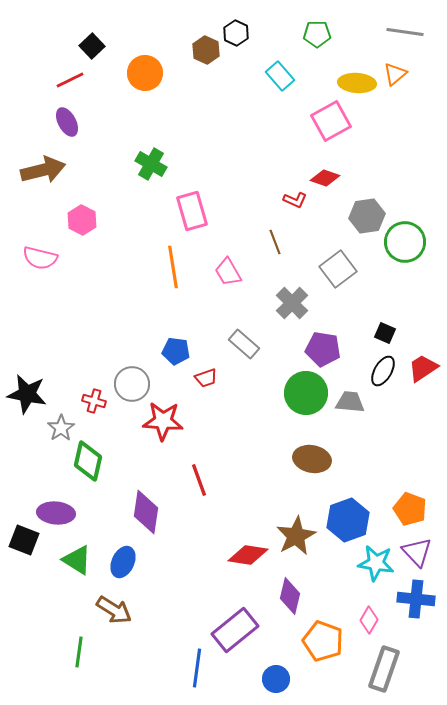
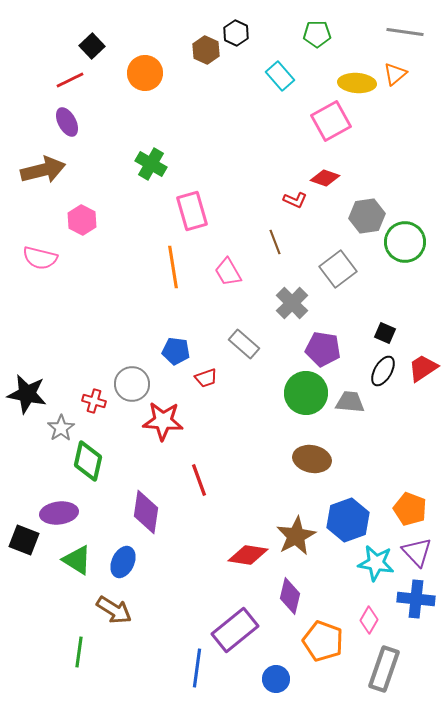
purple ellipse at (56, 513): moved 3 px right; rotated 12 degrees counterclockwise
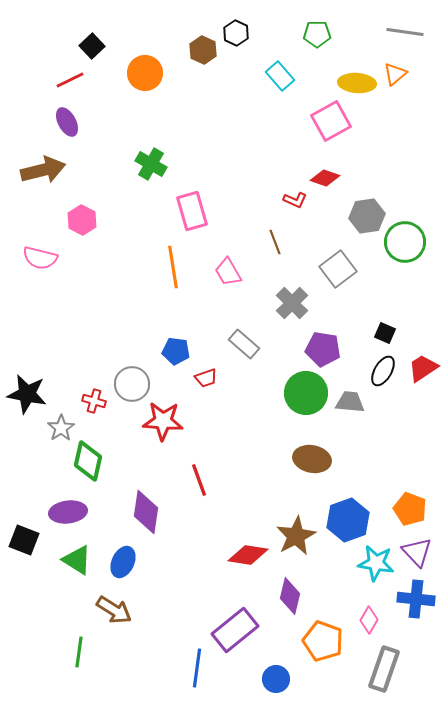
brown hexagon at (206, 50): moved 3 px left
purple ellipse at (59, 513): moved 9 px right, 1 px up
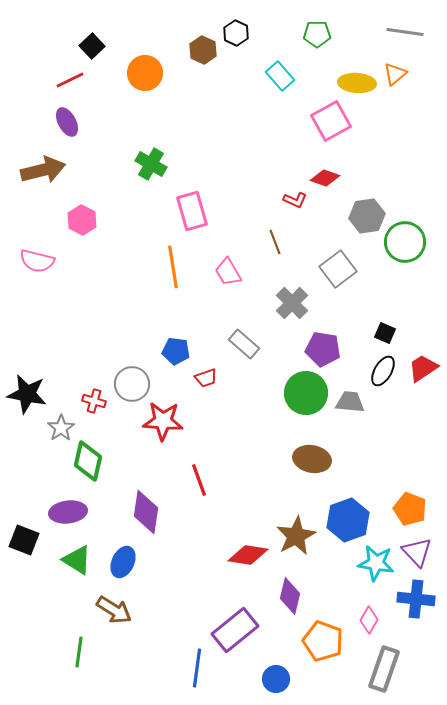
pink semicircle at (40, 258): moved 3 px left, 3 px down
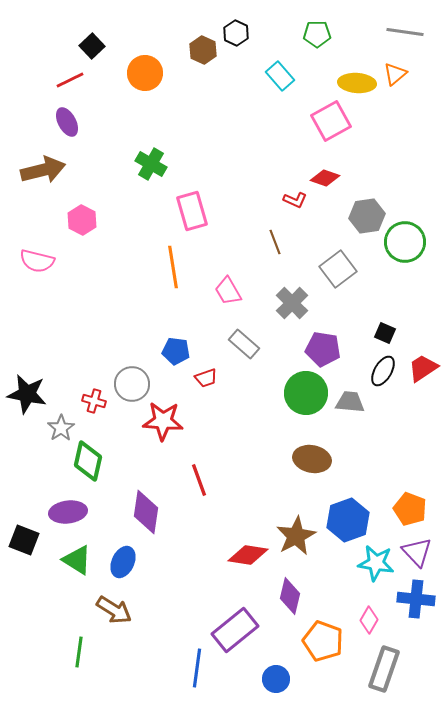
pink trapezoid at (228, 272): moved 19 px down
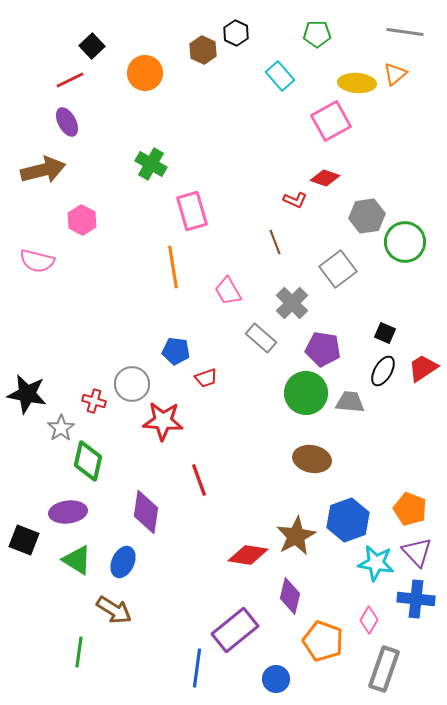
gray rectangle at (244, 344): moved 17 px right, 6 px up
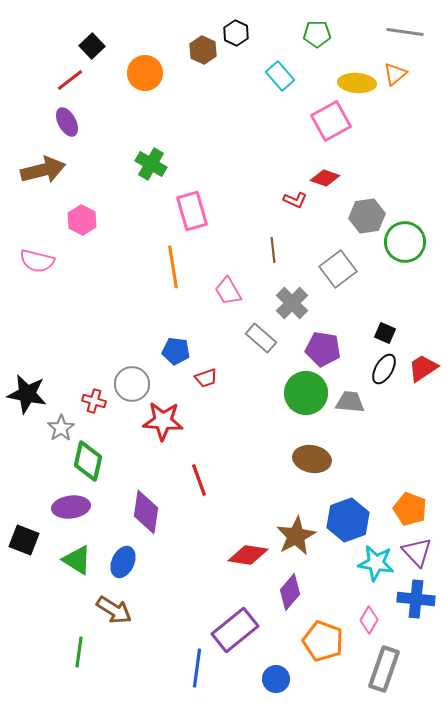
red line at (70, 80): rotated 12 degrees counterclockwise
brown line at (275, 242): moved 2 px left, 8 px down; rotated 15 degrees clockwise
black ellipse at (383, 371): moved 1 px right, 2 px up
purple ellipse at (68, 512): moved 3 px right, 5 px up
purple diamond at (290, 596): moved 4 px up; rotated 27 degrees clockwise
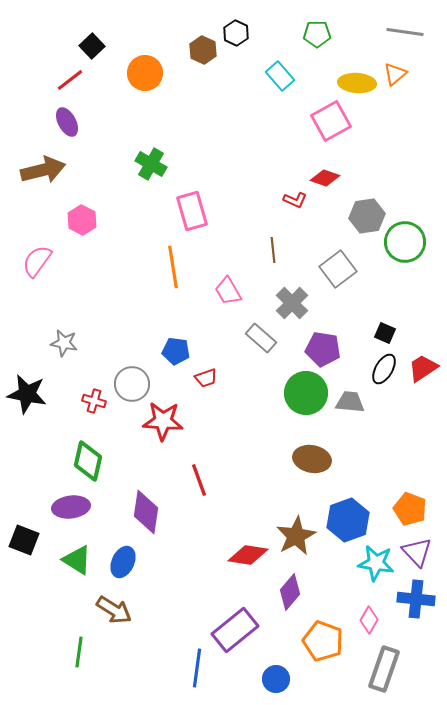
pink semicircle at (37, 261): rotated 112 degrees clockwise
gray star at (61, 428): moved 3 px right, 85 px up; rotated 28 degrees counterclockwise
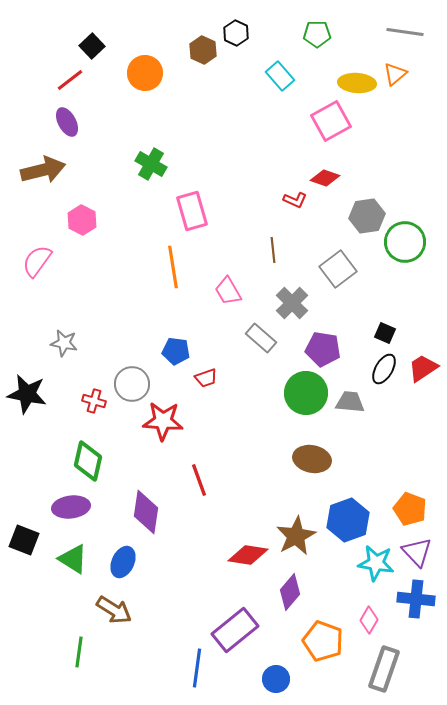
green triangle at (77, 560): moved 4 px left, 1 px up
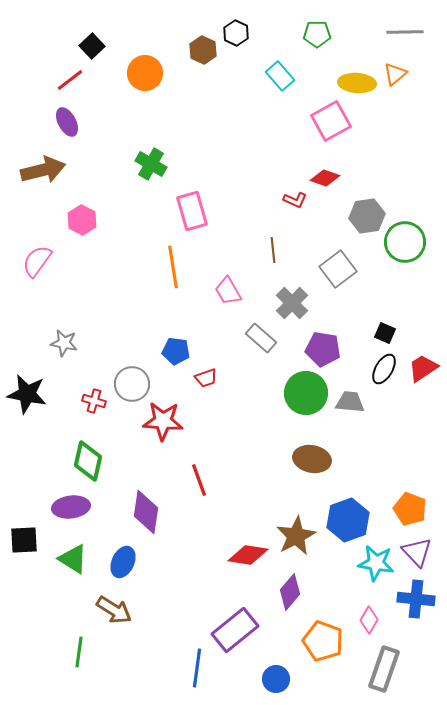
gray line at (405, 32): rotated 9 degrees counterclockwise
black square at (24, 540): rotated 24 degrees counterclockwise
